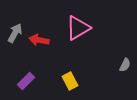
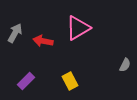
red arrow: moved 4 px right, 1 px down
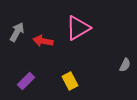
gray arrow: moved 2 px right, 1 px up
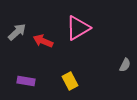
gray arrow: rotated 18 degrees clockwise
red arrow: rotated 12 degrees clockwise
purple rectangle: rotated 54 degrees clockwise
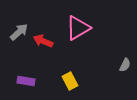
gray arrow: moved 2 px right
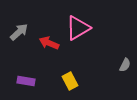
red arrow: moved 6 px right, 2 px down
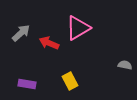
gray arrow: moved 2 px right, 1 px down
gray semicircle: rotated 104 degrees counterclockwise
purple rectangle: moved 1 px right, 3 px down
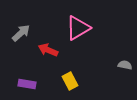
red arrow: moved 1 px left, 7 px down
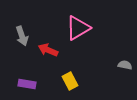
gray arrow: moved 1 px right, 3 px down; rotated 114 degrees clockwise
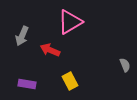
pink triangle: moved 8 px left, 6 px up
gray arrow: rotated 42 degrees clockwise
red arrow: moved 2 px right
gray semicircle: rotated 56 degrees clockwise
